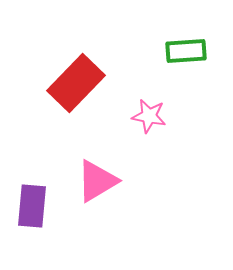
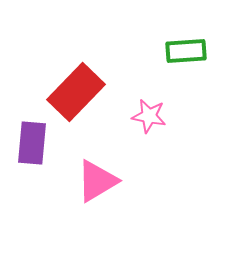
red rectangle: moved 9 px down
purple rectangle: moved 63 px up
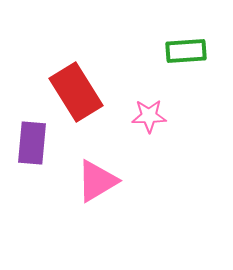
red rectangle: rotated 76 degrees counterclockwise
pink star: rotated 12 degrees counterclockwise
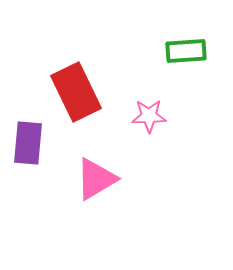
red rectangle: rotated 6 degrees clockwise
purple rectangle: moved 4 px left
pink triangle: moved 1 px left, 2 px up
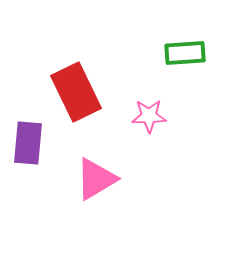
green rectangle: moved 1 px left, 2 px down
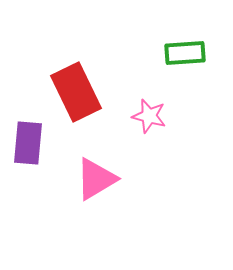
pink star: rotated 16 degrees clockwise
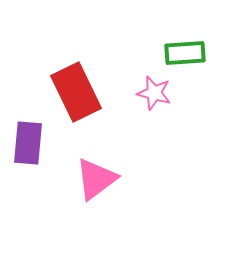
pink star: moved 5 px right, 23 px up
pink triangle: rotated 6 degrees counterclockwise
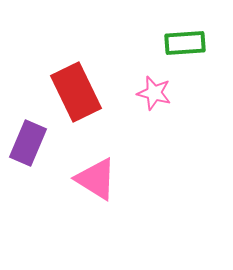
green rectangle: moved 10 px up
purple rectangle: rotated 18 degrees clockwise
pink triangle: rotated 51 degrees counterclockwise
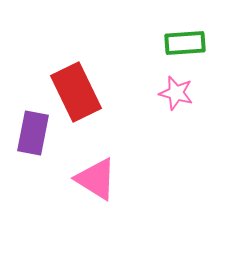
pink star: moved 22 px right
purple rectangle: moved 5 px right, 10 px up; rotated 12 degrees counterclockwise
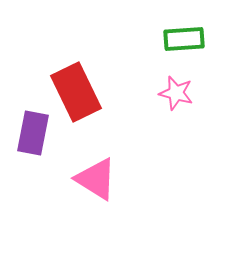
green rectangle: moved 1 px left, 4 px up
